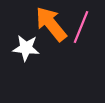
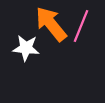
pink line: moved 1 px up
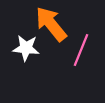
pink line: moved 24 px down
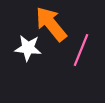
white star: moved 2 px right
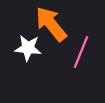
pink line: moved 2 px down
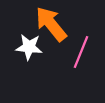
white star: moved 1 px right, 1 px up
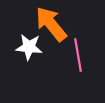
pink line: moved 3 px left, 3 px down; rotated 32 degrees counterclockwise
